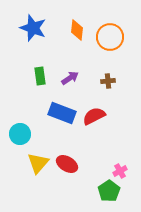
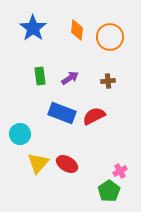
blue star: rotated 16 degrees clockwise
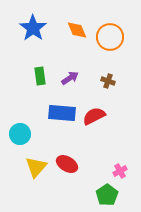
orange diamond: rotated 30 degrees counterclockwise
brown cross: rotated 24 degrees clockwise
blue rectangle: rotated 16 degrees counterclockwise
yellow triangle: moved 2 px left, 4 px down
green pentagon: moved 2 px left, 4 px down
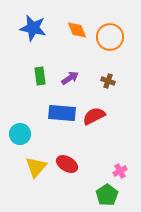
blue star: rotated 24 degrees counterclockwise
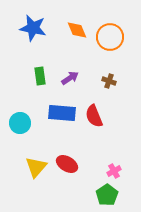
brown cross: moved 1 px right
red semicircle: rotated 85 degrees counterclockwise
cyan circle: moved 11 px up
pink cross: moved 6 px left
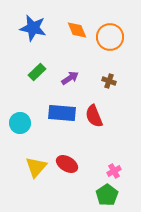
green rectangle: moved 3 px left, 4 px up; rotated 54 degrees clockwise
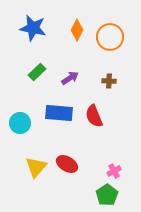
orange diamond: rotated 50 degrees clockwise
brown cross: rotated 16 degrees counterclockwise
blue rectangle: moved 3 px left
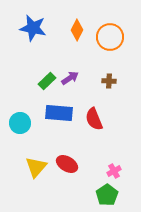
green rectangle: moved 10 px right, 9 px down
red semicircle: moved 3 px down
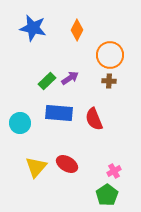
orange circle: moved 18 px down
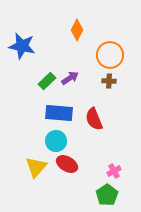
blue star: moved 11 px left, 18 px down
cyan circle: moved 36 px right, 18 px down
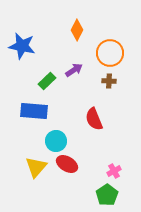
orange circle: moved 2 px up
purple arrow: moved 4 px right, 8 px up
blue rectangle: moved 25 px left, 2 px up
